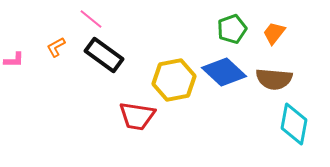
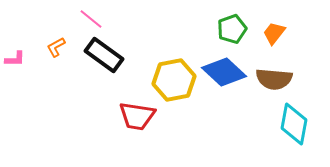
pink L-shape: moved 1 px right, 1 px up
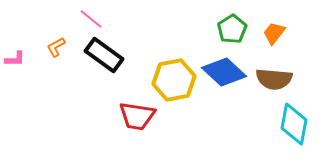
green pentagon: rotated 12 degrees counterclockwise
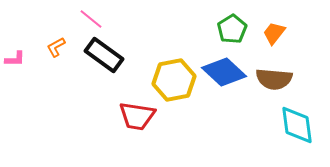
cyan diamond: moved 3 px right, 1 px down; rotated 18 degrees counterclockwise
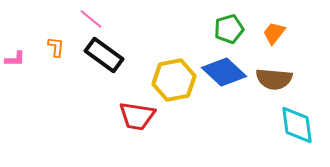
green pentagon: moved 3 px left; rotated 16 degrees clockwise
orange L-shape: rotated 125 degrees clockwise
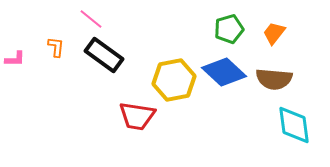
cyan diamond: moved 3 px left
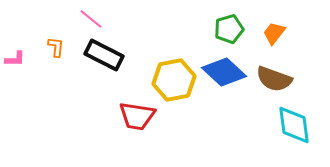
black rectangle: rotated 9 degrees counterclockwise
brown semicircle: rotated 15 degrees clockwise
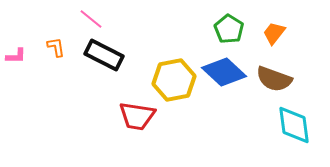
green pentagon: rotated 24 degrees counterclockwise
orange L-shape: rotated 15 degrees counterclockwise
pink L-shape: moved 1 px right, 3 px up
